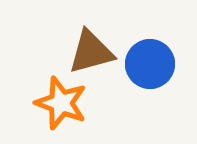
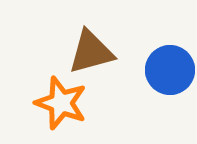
blue circle: moved 20 px right, 6 px down
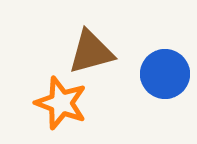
blue circle: moved 5 px left, 4 px down
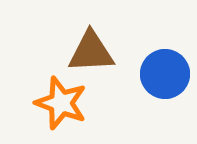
brown triangle: rotated 12 degrees clockwise
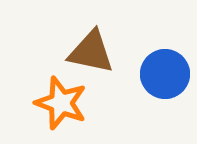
brown triangle: rotated 15 degrees clockwise
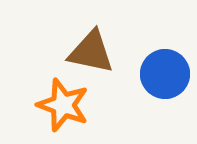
orange star: moved 2 px right, 2 px down
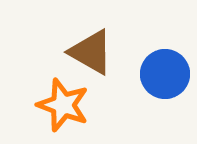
brown triangle: rotated 18 degrees clockwise
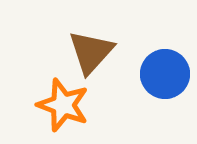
brown triangle: rotated 42 degrees clockwise
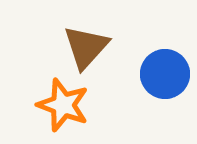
brown triangle: moved 5 px left, 5 px up
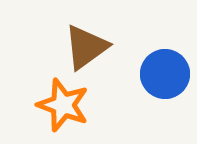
brown triangle: rotated 12 degrees clockwise
